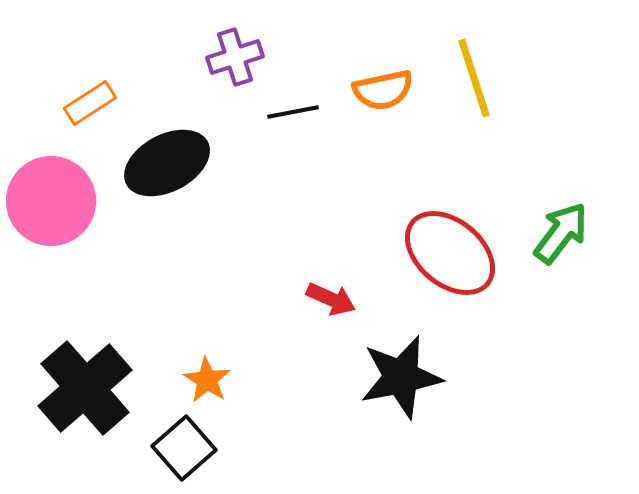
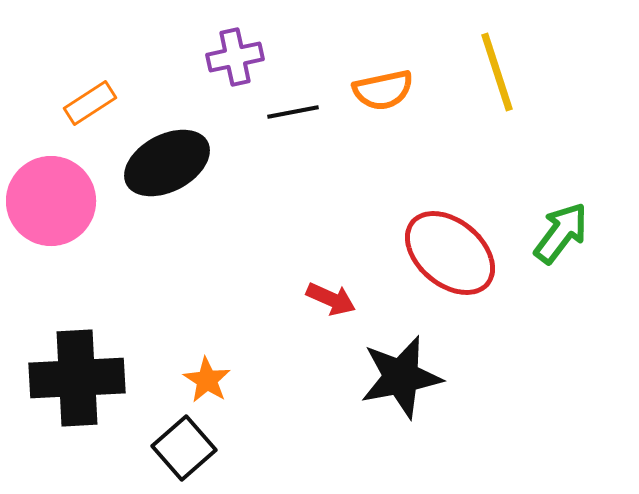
purple cross: rotated 6 degrees clockwise
yellow line: moved 23 px right, 6 px up
black cross: moved 8 px left, 10 px up; rotated 38 degrees clockwise
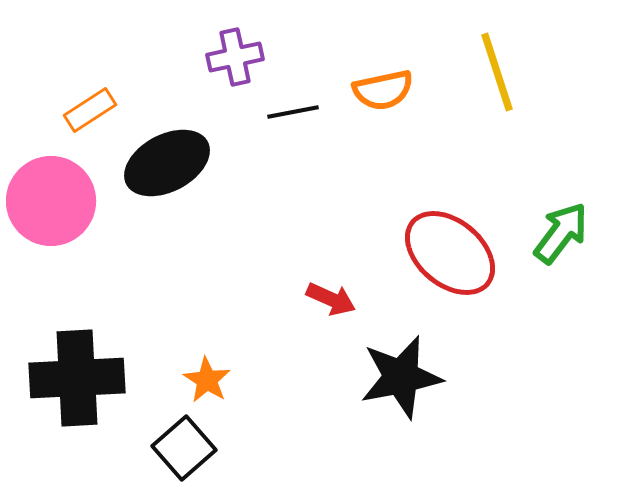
orange rectangle: moved 7 px down
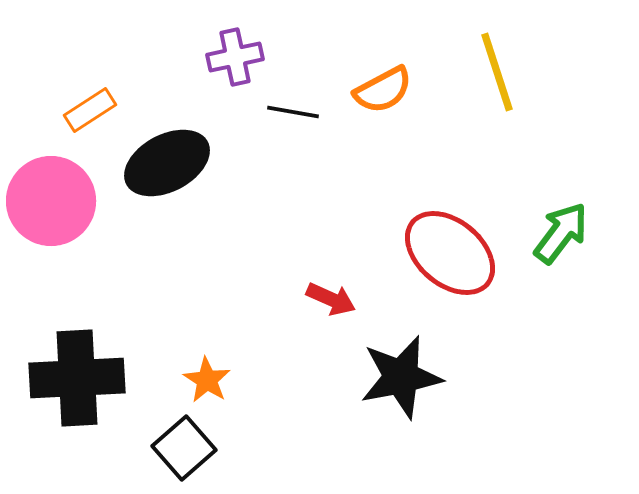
orange semicircle: rotated 16 degrees counterclockwise
black line: rotated 21 degrees clockwise
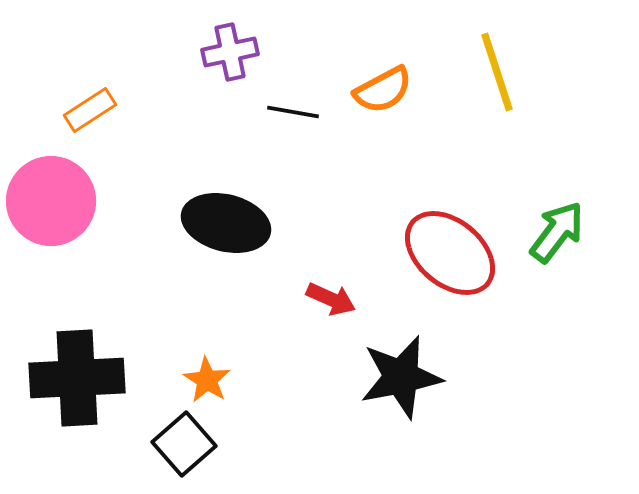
purple cross: moved 5 px left, 5 px up
black ellipse: moved 59 px right, 60 px down; rotated 42 degrees clockwise
green arrow: moved 4 px left, 1 px up
black square: moved 4 px up
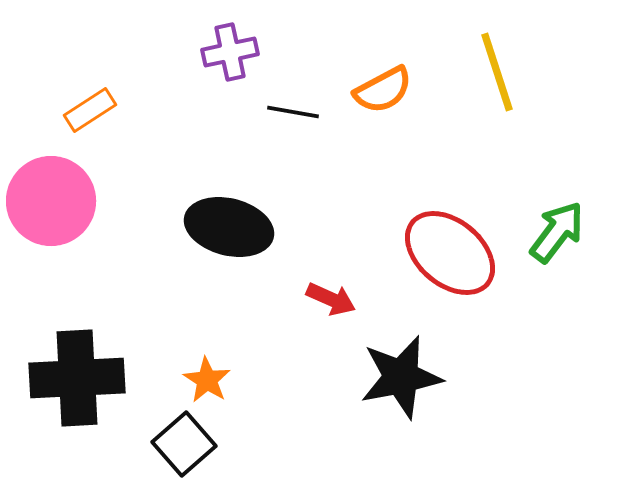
black ellipse: moved 3 px right, 4 px down
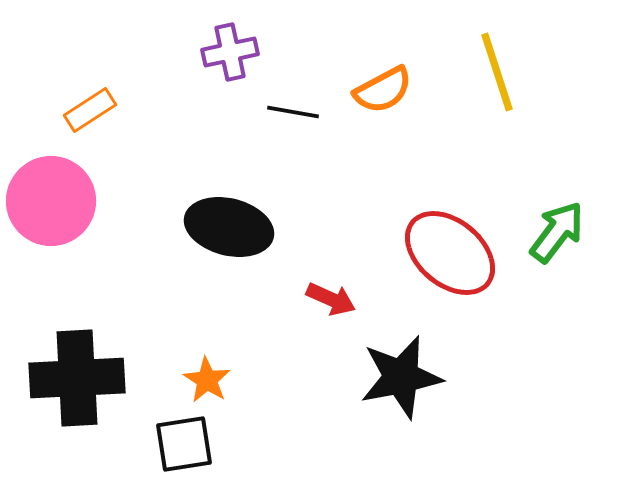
black square: rotated 32 degrees clockwise
